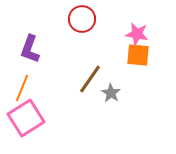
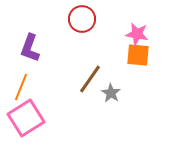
purple L-shape: moved 1 px up
orange line: moved 1 px left, 1 px up
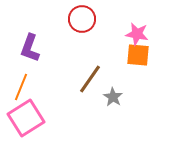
gray star: moved 2 px right, 4 px down
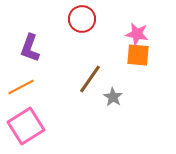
orange line: rotated 40 degrees clockwise
pink square: moved 8 px down
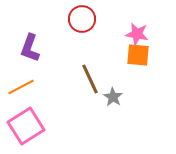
brown line: rotated 60 degrees counterclockwise
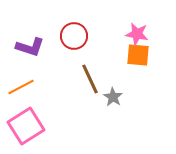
red circle: moved 8 px left, 17 px down
purple L-shape: moved 1 px up; rotated 92 degrees counterclockwise
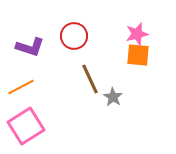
pink star: rotated 25 degrees counterclockwise
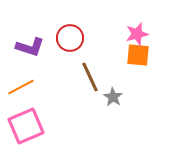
red circle: moved 4 px left, 2 px down
brown line: moved 2 px up
pink square: rotated 9 degrees clockwise
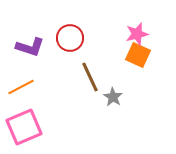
orange square: rotated 20 degrees clockwise
pink square: moved 2 px left, 1 px down
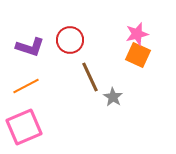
red circle: moved 2 px down
orange line: moved 5 px right, 1 px up
